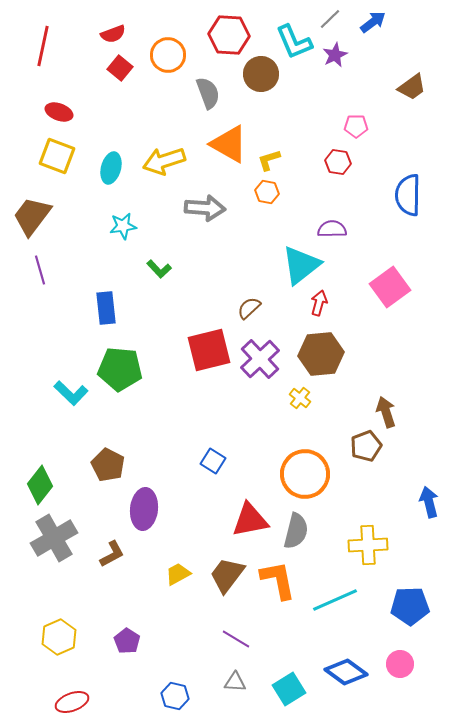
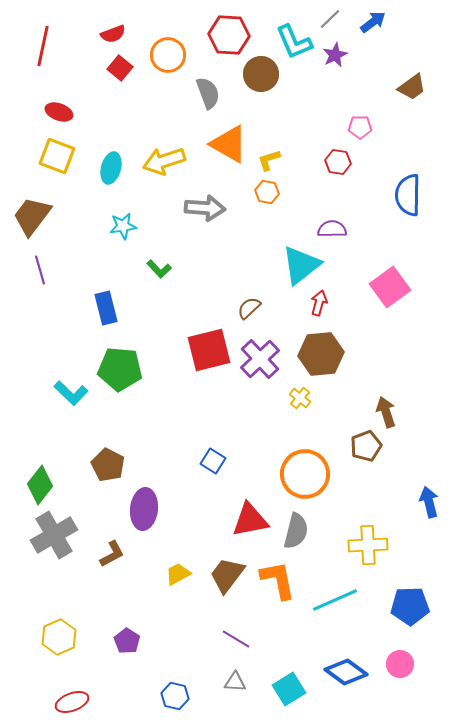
pink pentagon at (356, 126): moved 4 px right, 1 px down
blue rectangle at (106, 308): rotated 8 degrees counterclockwise
gray cross at (54, 538): moved 3 px up
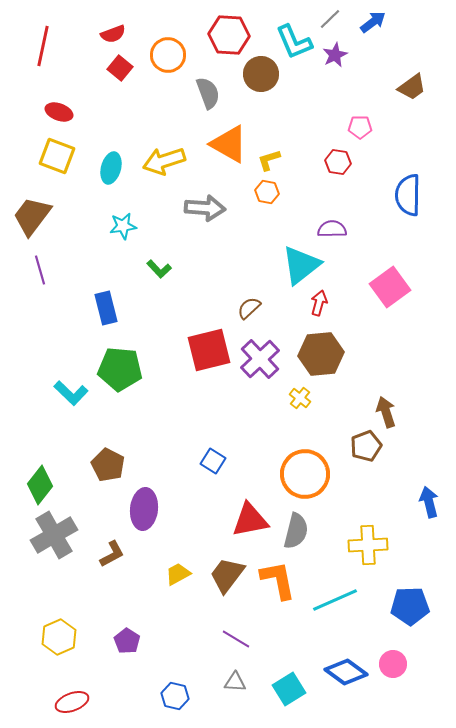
pink circle at (400, 664): moved 7 px left
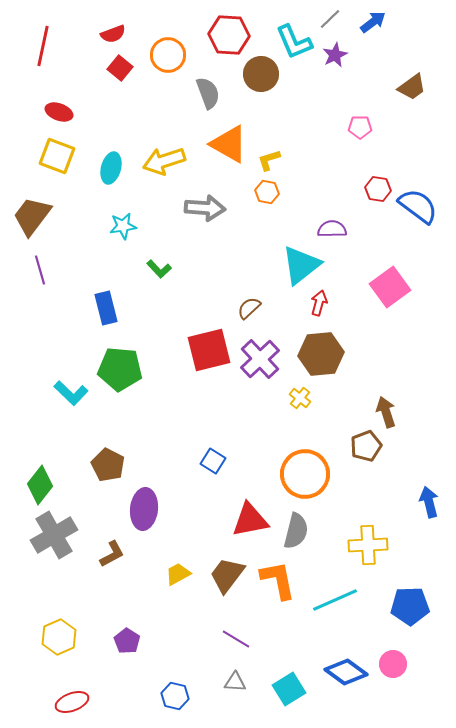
red hexagon at (338, 162): moved 40 px right, 27 px down
blue semicircle at (408, 195): moved 10 px right, 11 px down; rotated 126 degrees clockwise
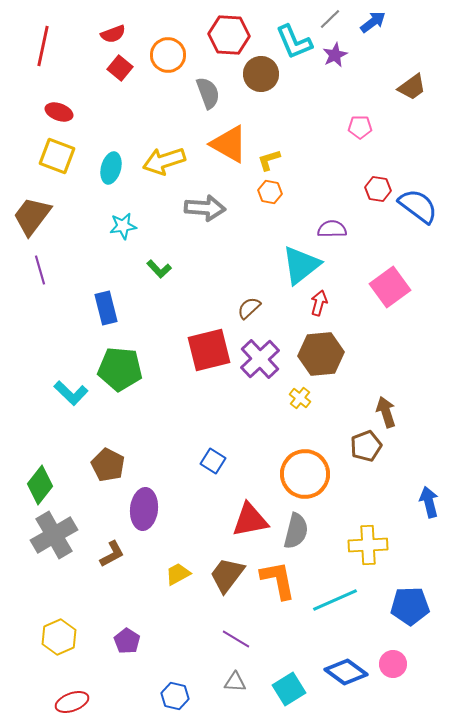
orange hexagon at (267, 192): moved 3 px right
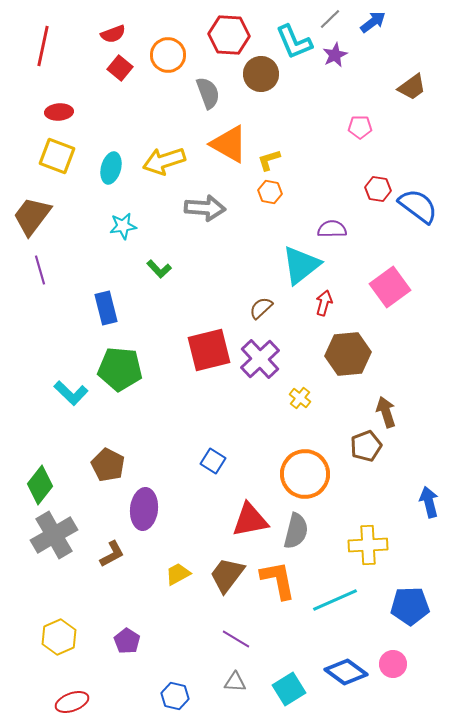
red ellipse at (59, 112): rotated 24 degrees counterclockwise
red arrow at (319, 303): moved 5 px right
brown semicircle at (249, 308): moved 12 px right
brown hexagon at (321, 354): moved 27 px right
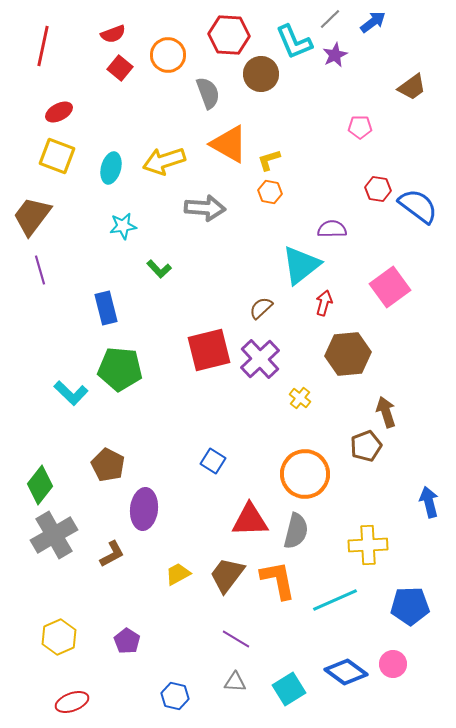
red ellipse at (59, 112): rotated 24 degrees counterclockwise
red triangle at (250, 520): rotated 9 degrees clockwise
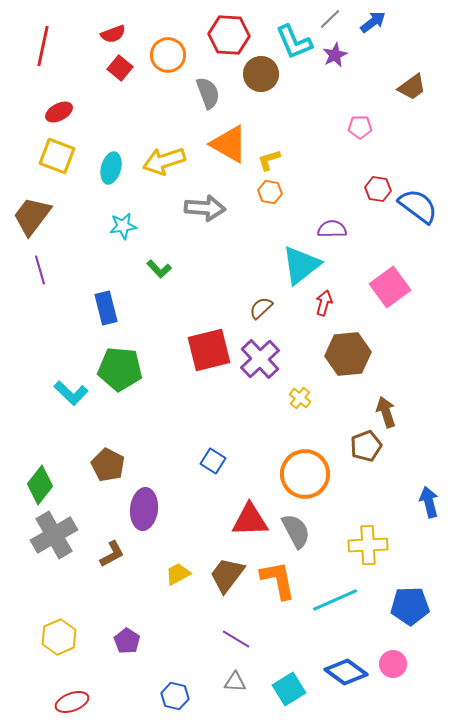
gray semicircle at (296, 531): rotated 42 degrees counterclockwise
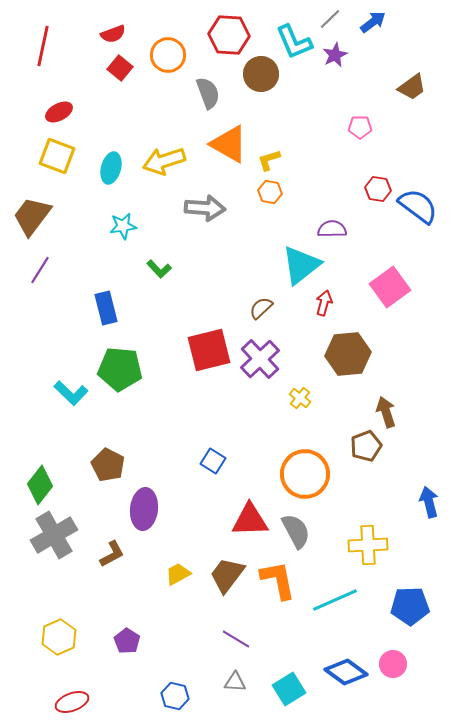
purple line at (40, 270): rotated 48 degrees clockwise
